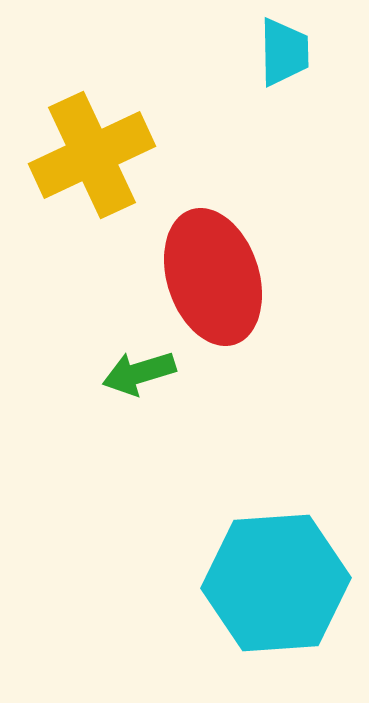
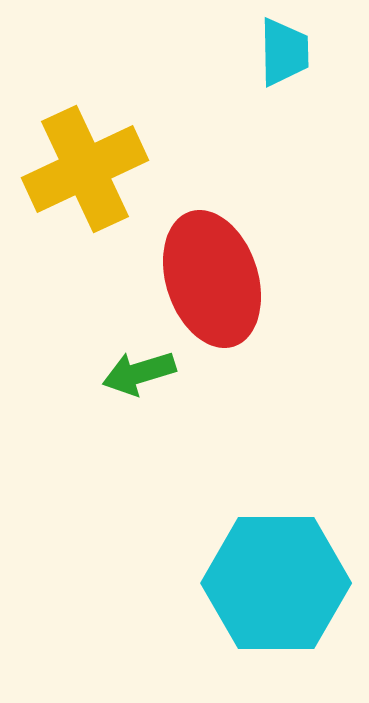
yellow cross: moved 7 px left, 14 px down
red ellipse: moved 1 px left, 2 px down
cyan hexagon: rotated 4 degrees clockwise
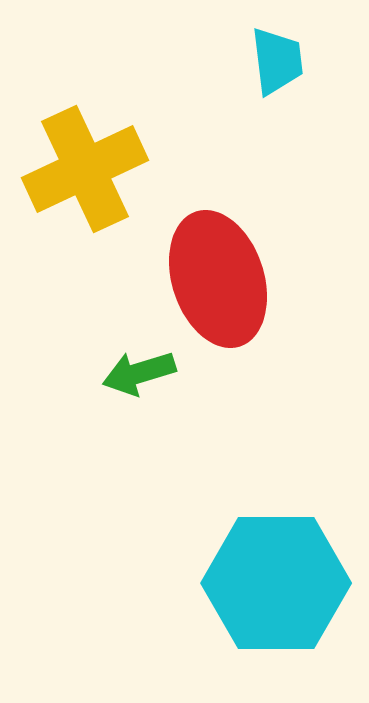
cyan trapezoid: moved 7 px left, 9 px down; rotated 6 degrees counterclockwise
red ellipse: moved 6 px right
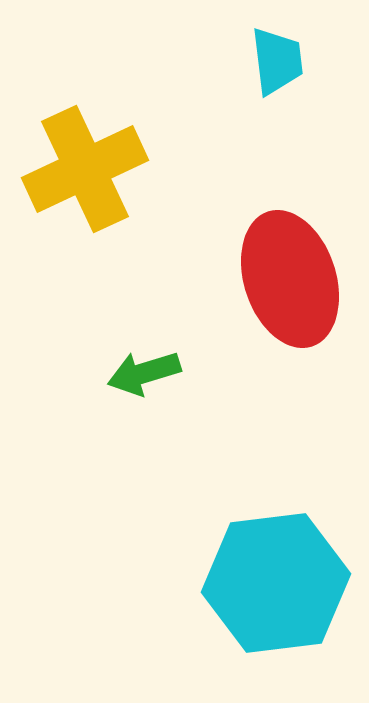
red ellipse: moved 72 px right
green arrow: moved 5 px right
cyan hexagon: rotated 7 degrees counterclockwise
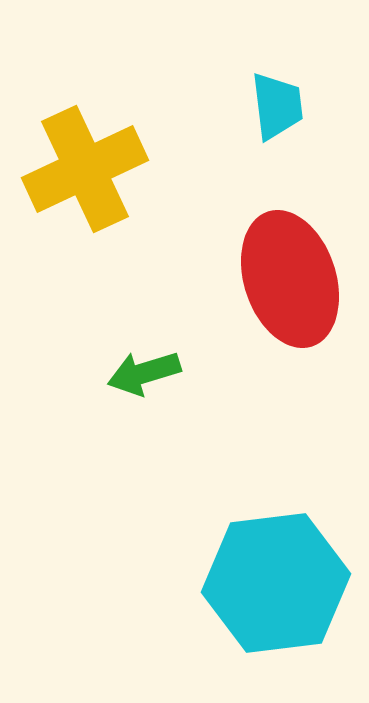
cyan trapezoid: moved 45 px down
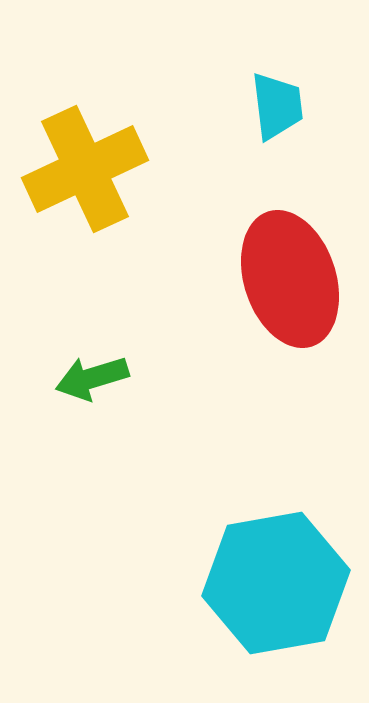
green arrow: moved 52 px left, 5 px down
cyan hexagon: rotated 3 degrees counterclockwise
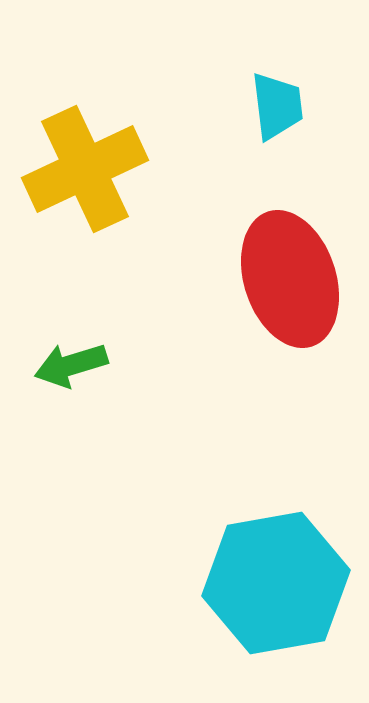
green arrow: moved 21 px left, 13 px up
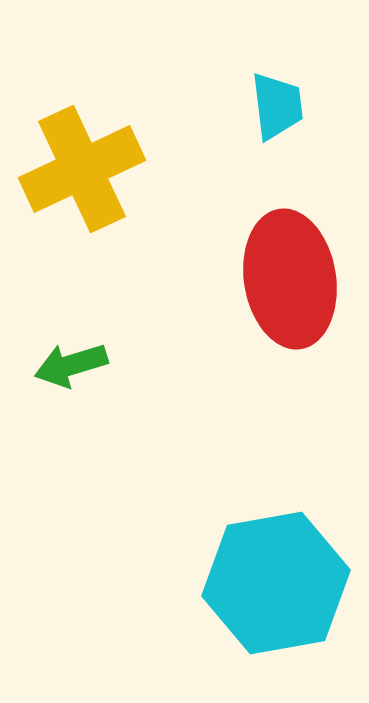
yellow cross: moved 3 px left
red ellipse: rotated 9 degrees clockwise
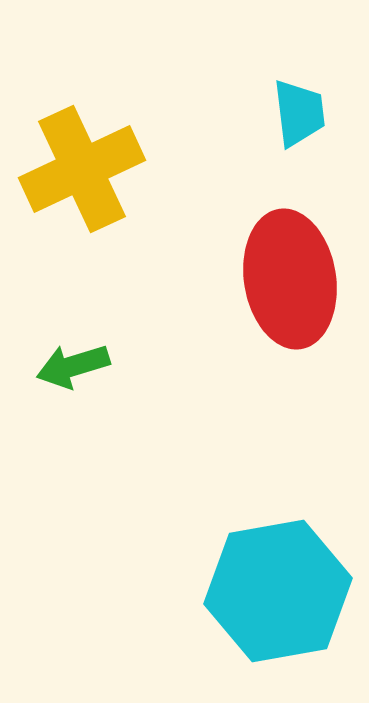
cyan trapezoid: moved 22 px right, 7 px down
green arrow: moved 2 px right, 1 px down
cyan hexagon: moved 2 px right, 8 px down
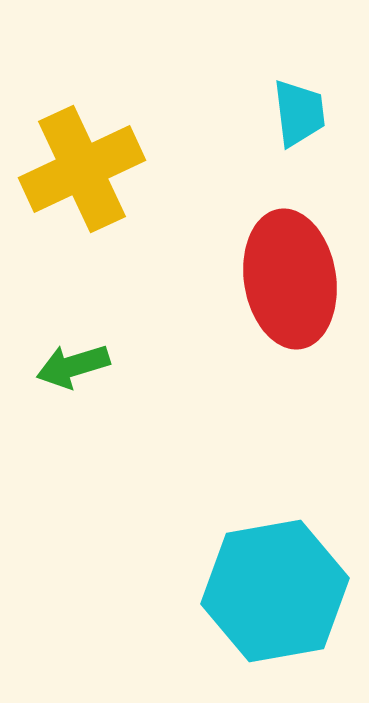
cyan hexagon: moved 3 px left
